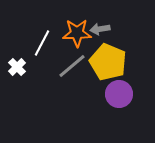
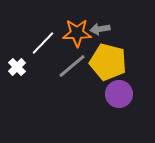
white line: moved 1 px right; rotated 16 degrees clockwise
yellow pentagon: rotated 9 degrees counterclockwise
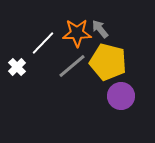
gray arrow: rotated 60 degrees clockwise
purple circle: moved 2 px right, 2 px down
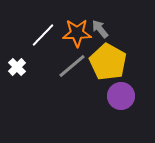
white line: moved 8 px up
yellow pentagon: rotated 15 degrees clockwise
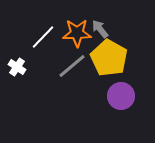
white line: moved 2 px down
yellow pentagon: moved 1 px right, 4 px up
white cross: rotated 12 degrees counterclockwise
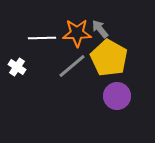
white line: moved 1 px left, 1 px down; rotated 44 degrees clockwise
purple circle: moved 4 px left
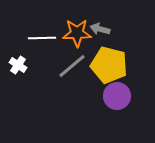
gray arrow: rotated 36 degrees counterclockwise
yellow pentagon: moved 7 px down; rotated 15 degrees counterclockwise
white cross: moved 1 px right, 2 px up
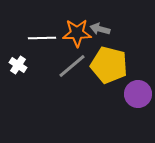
purple circle: moved 21 px right, 2 px up
